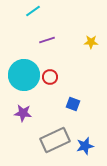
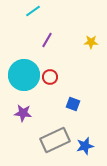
purple line: rotated 42 degrees counterclockwise
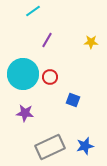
cyan circle: moved 1 px left, 1 px up
blue square: moved 4 px up
purple star: moved 2 px right
gray rectangle: moved 5 px left, 7 px down
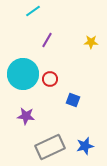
red circle: moved 2 px down
purple star: moved 1 px right, 3 px down
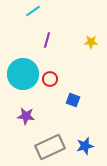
purple line: rotated 14 degrees counterclockwise
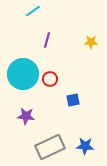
blue square: rotated 32 degrees counterclockwise
blue star: rotated 18 degrees clockwise
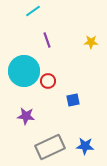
purple line: rotated 35 degrees counterclockwise
cyan circle: moved 1 px right, 3 px up
red circle: moved 2 px left, 2 px down
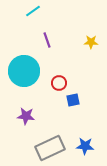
red circle: moved 11 px right, 2 px down
gray rectangle: moved 1 px down
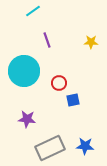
purple star: moved 1 px right, 3 px down
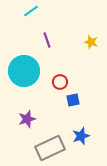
cyan line: moved 2 px left
yellow star: rotated 16 degrees clockwise
red circle: moved 1 px right, 1 px up
purple star: rotated 24 degrees counterclockwise
blue star: moved 4 px left, 10 px up; rotated 24 degrees counterclockwise
